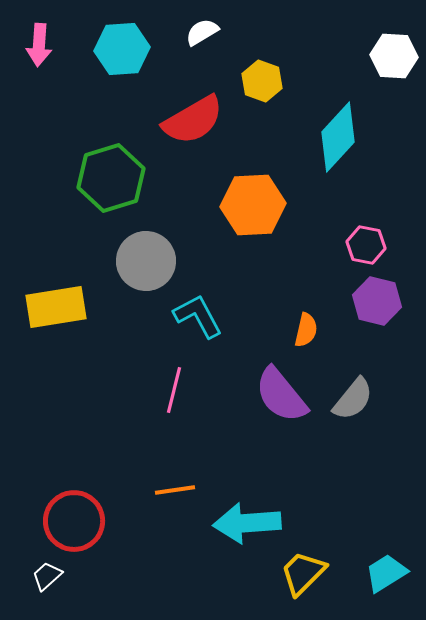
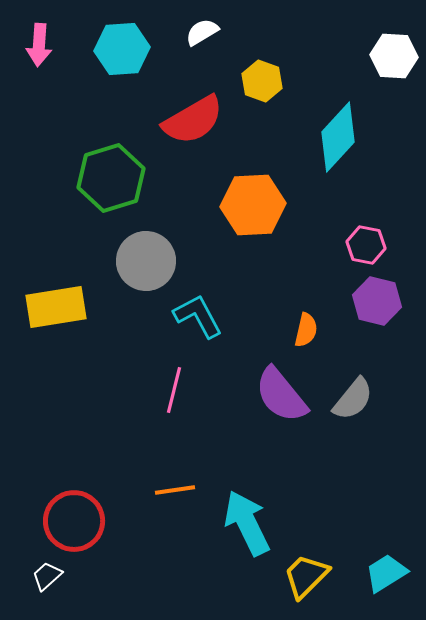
cyan arrow: rotated 68 degrees clockwise
yellow trapezoid: moved 3 px right, 3 px down
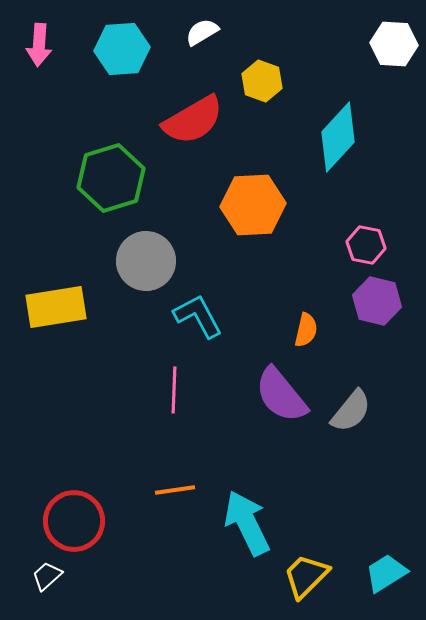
white hexagon: moved 12 px up
pink line: rotated 12 degrees counterclockwise
gray semicircle: moved 2 px left, 12 px down
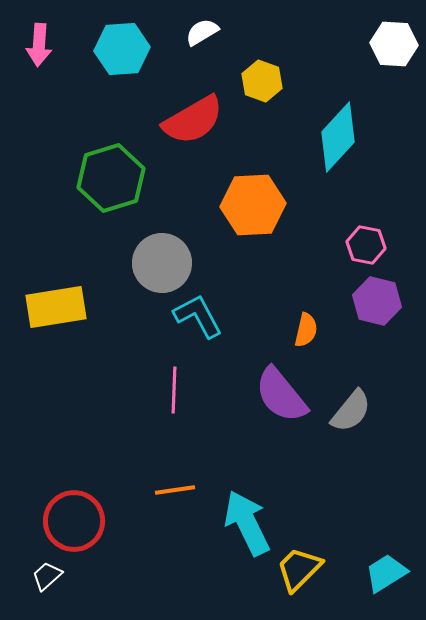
gray circle: moved 16 px right, 2 px down
yellow trapezoid: moved 7 px left, 7 px up
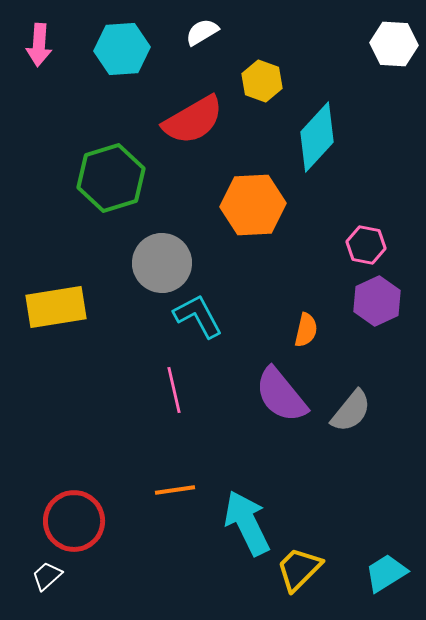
cyan diamond: moved 21 px left
purple hexagon: rotated 21 degrees clockwise
pink line: rotated 15 degrees counterclockwise
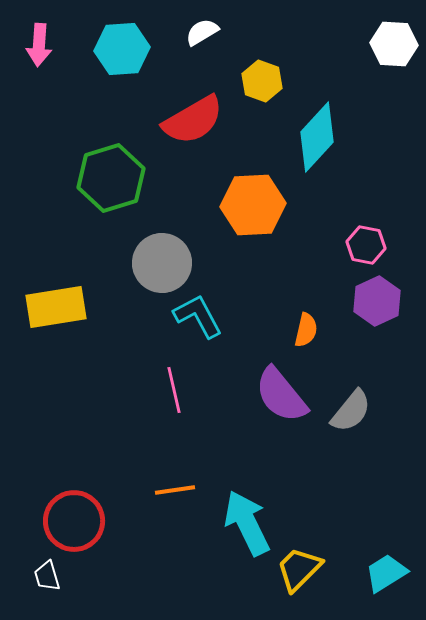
white trapezoid: rotated 64 degrees counterclockwise
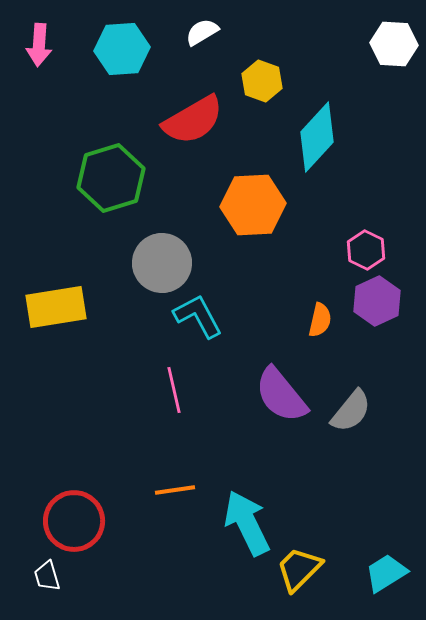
pink hexagon: moved 5 px down; rotated 15 degrees clockwise
orange semicircle: moved 14 px right, 10 px up
